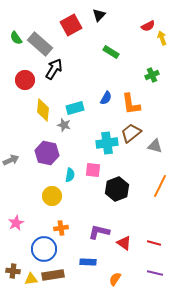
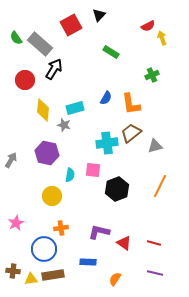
gray triangle: rotated 28 degrees counterclockwise
gray arrow: rotated 35 degrees counterclockwise
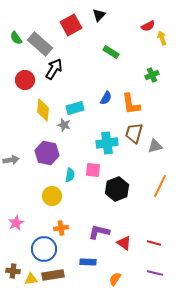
brown trapezoid: moved 3 px right; rotated 35 degrees counterclockwise
gray arrow: rotated 49 degrees clockwise
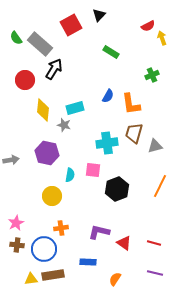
blue semicircle: moved 2 px right, 2 px up
brown cross: moved 4 px right, 26 px up
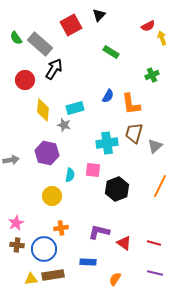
gray triangle: rotated 28 degrees counterclockwise
